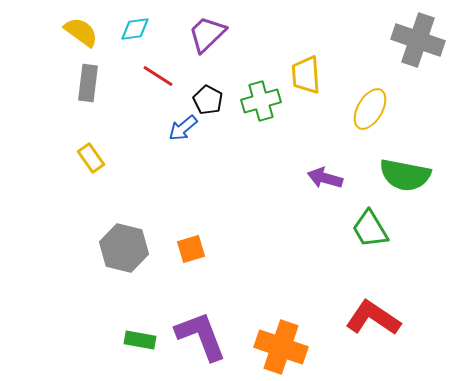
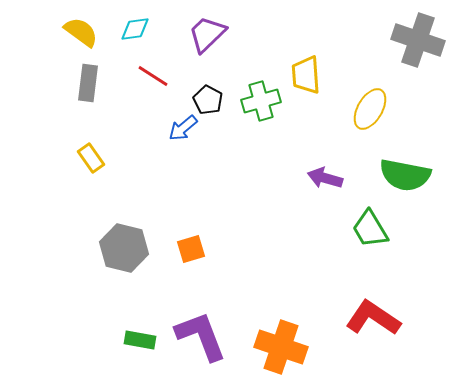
red line: moved 5 px left
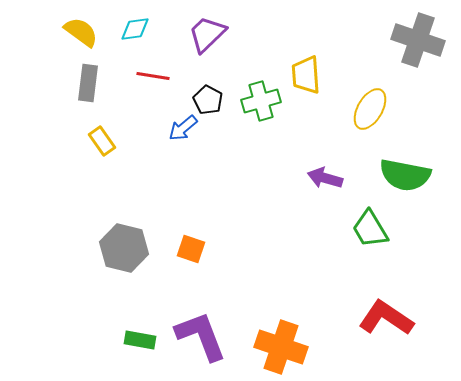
red line: rotated 24 degrees counterclockwise
yellow rectangle: moved 11 px right, 17 px up
orange square: rotated 36 degrees clockwise
red L-shape: moved 13 px right
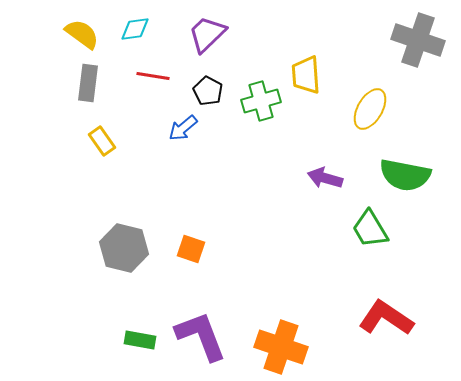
yellow semicircle: moved 1 px right, 2 px down
black pentagon: moved 9 px up
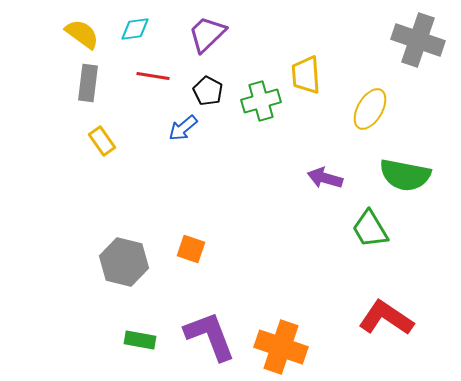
gray hexagon: moved 14 px down
purple L-shape: moved 9 px right
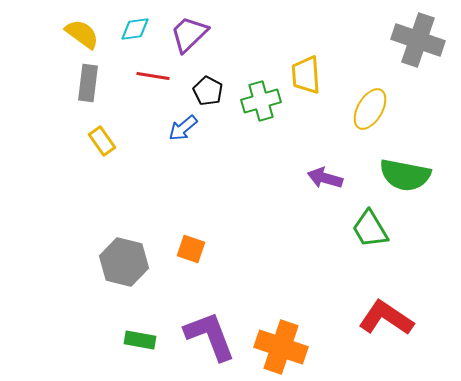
purple trapezoid: moved 18 px left
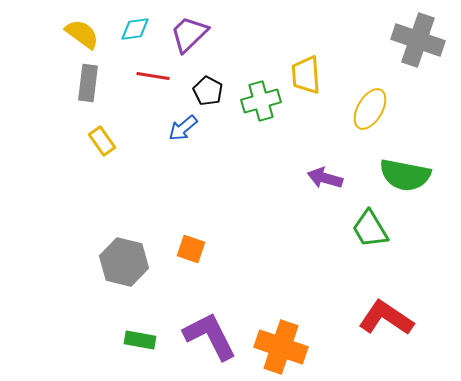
purple L-shape: rotated 6 degrees counterclockwise
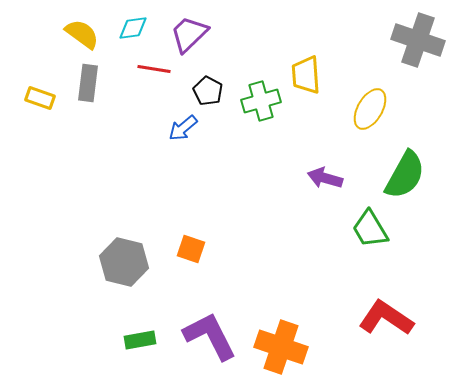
cyan diamond: moved 2 px left, 1 px up
red line: moved 1 px right, 7 px up
yellow rectangle: moved 62 px left, 43 px up; rotated 36 degrees counterclockwise
green semicircle: rotated 72 degrees counterclockwise
green rectangle: rotated 20 degrees counterclockwise
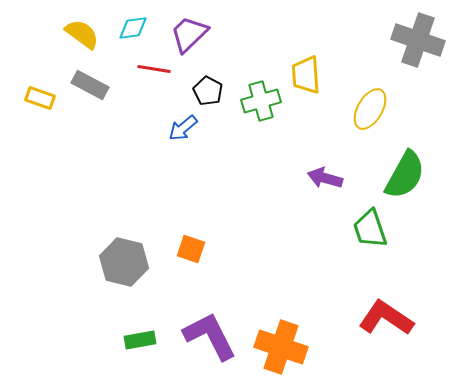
gray rectangle: moved 2 px right, 2 px down; rotated 69 degrees counterclockwise
green trapezoid: rotated 12 degrees clockwise
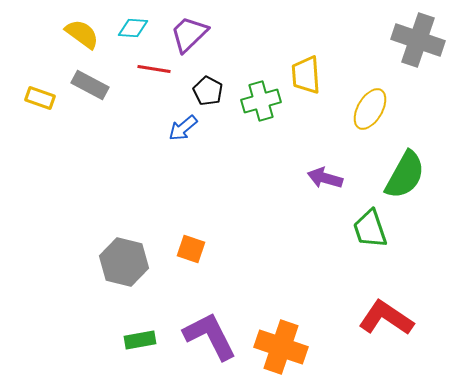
cyan diamond: rotated 12 degrees clockwise
